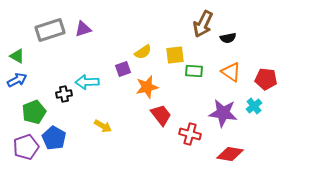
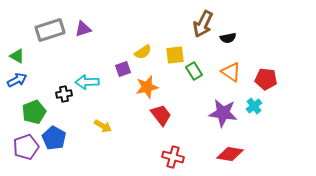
green rectangle: rotated 54 degrees clockwise
red cross: moved 17 px left, 23 px down
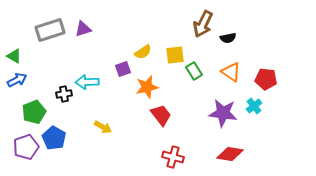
green triangle: moved 3 px left
yellow arrow: moved 1 px down
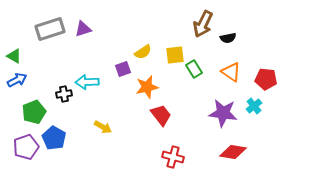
gray rectangle: moved 1 px up
green rectangle: moved 2 px up
red diamond: moved 3 px right, 2 px up
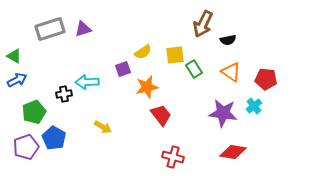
black semicircle: moved 2 px down
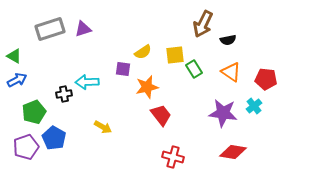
purple square: rotated 28 degrees clockwise
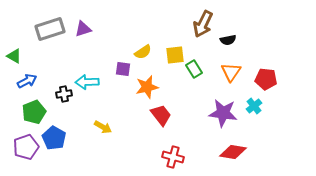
orange triangle: rotated 30 degrees clockwise
blue arrow: moved 10 px right, 1 px down
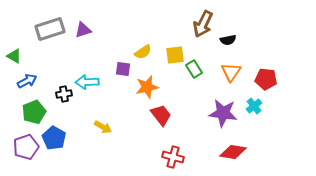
purple triangle: moved 1 px down
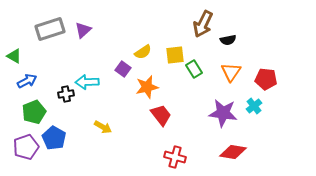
purple triangle: rotated 24 degrees counterclockwise
purple square: rotated 28 degrees clockwise
black cross: moved 2 px right
red cross: moved 2 px right
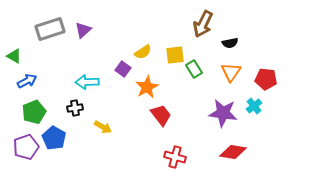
black semicircle: moved 2 px right, 3 px down
orange star: rotated 15 degrees counterclockwise
black cross: moved 9 px right, 14 px down
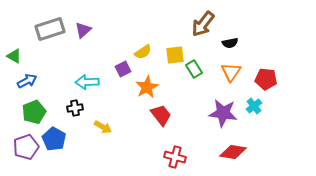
brown arrow: rotated 12 degrees clockwise
purple square: rotated 28 degrees clockwise
blue pentagon: moved 1 px down
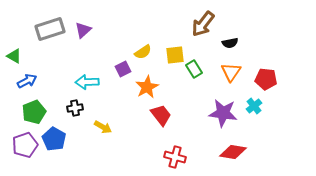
purple pentagon: moved 1 px left, 2 px up
